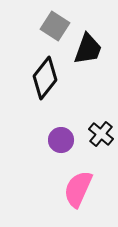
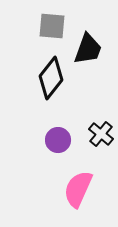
gray square: moved 3 px left; rotated 28 degrees counterclockwise
black diamond: moved 6 px right
purple circle: moved 3 px left
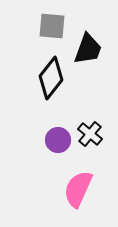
black cross: moved 11 px left
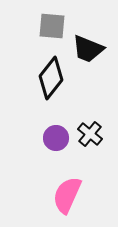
black trapezoid: rotated 92 degrees clockwise
purple circle: moved 2 px left, 2 px up
pink semicircle: moved 11 px left, 6 px down
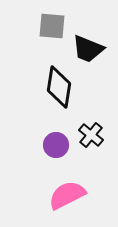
black diamond: moved 8 px right, 9 px down; rotated 30 degrees counterclockwise
black cross: moved 1 px right, 1 px down
purple circle: moved 7 px down
pink semicircle: rotated 39 degrees clockwise
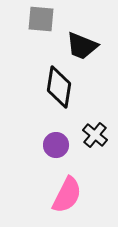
gray square: moved 11 px left, 7 px up
black trapezoid: moved 6 px left, 3 px up
black cross: moved 4 px right
pink semicircle: rotated 144 degrees clockwise
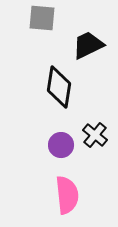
gray square: moved 1 px right, 1 px up
black trapezoid: moved 6 px right, 1 px up; rotated 132 degrees clockwise
purple circle: moved 5 px right
pink semicircle: rotated 33 degrees counterclockwise
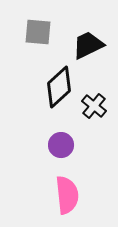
gray square: moved 4 px left, 14 px down
black diamond: rotated 39 degrees clockwise
black cross: moved 1 px left, 29 px up
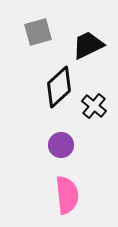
gray square: rotated 20 degrees counterclockwise
